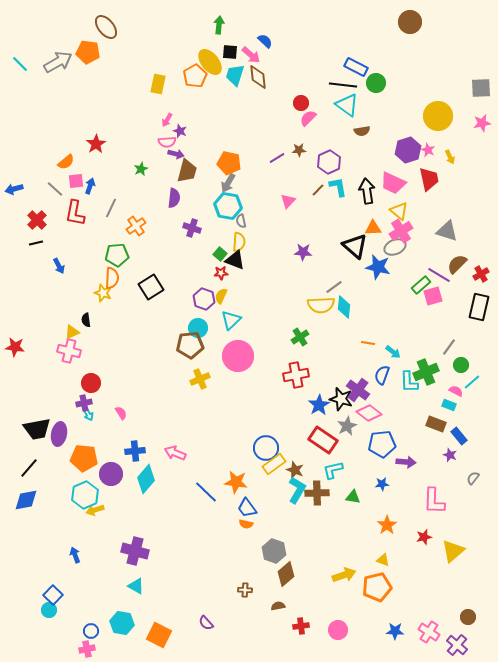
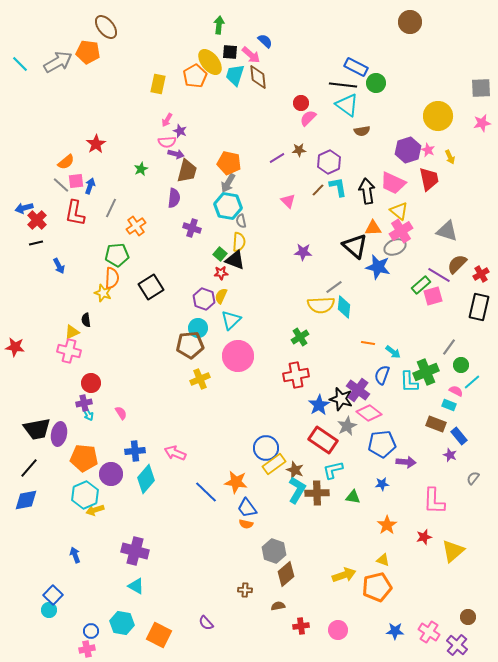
blue arrow at (14, 189): moved 10 px right, 19 px down
gray line at (55, 189): moved 6 px right, 4 px up
pink triangle at (288, 201): rotated 28 degrees counterclockwise
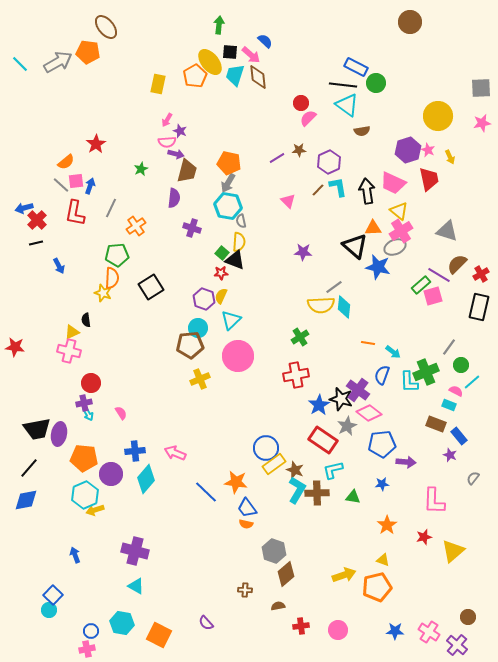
green square at (220, 254): moved 2 px right, 1 px up
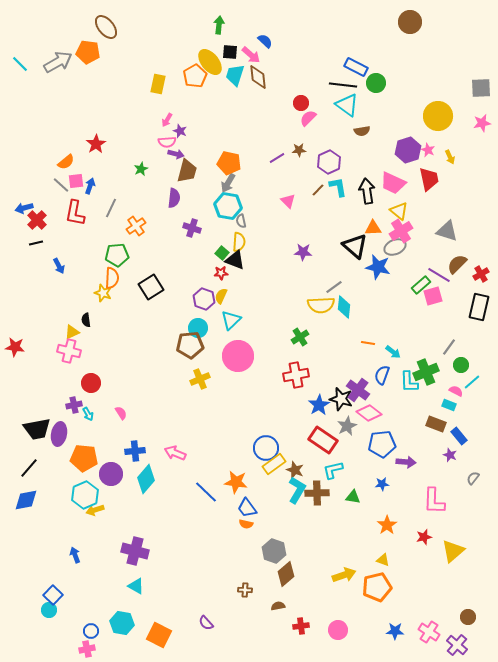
purple cross at (84, 403): moved 10 px left, 2 px down
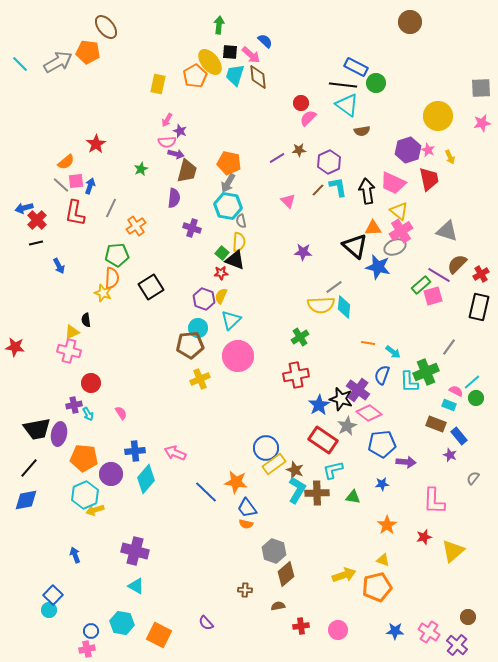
green circle at (461, 365): moved 15 px right, 33 px down
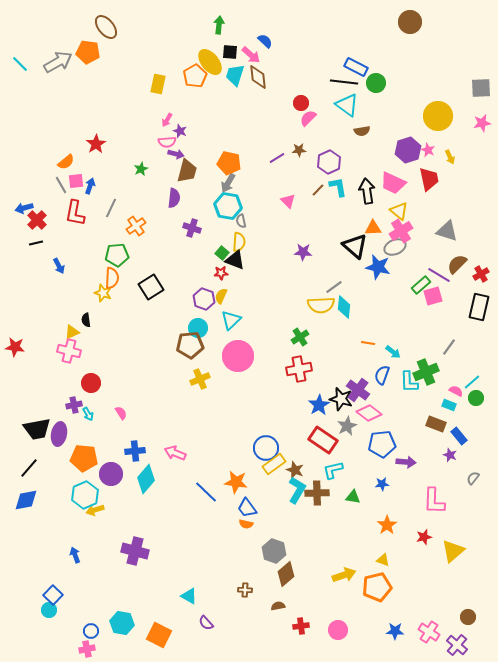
black line at (343, 85): moved 1 px right, 3 px up
gray line at (61, 185): rotated 18 degrees clockwise
red cross at (296, 375): moved 3 px right, 6 px up
cyan triangle at (136, 586): moved 53 px right, 10 px down
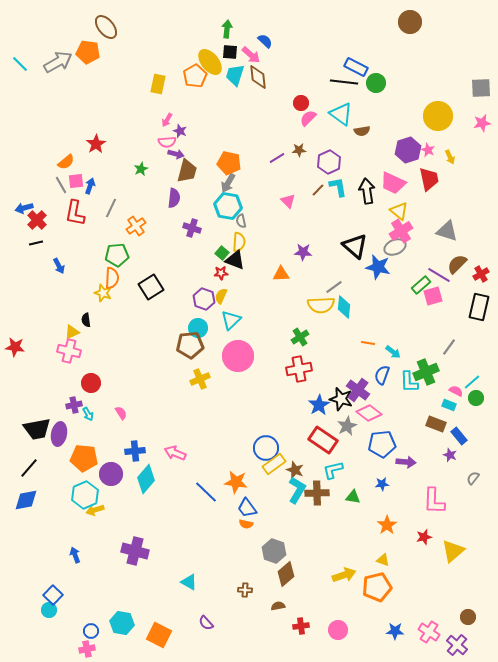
green arrow at (219, 25): moved 8 px right, 4 px down
cyan triangle at (347, 105): moved 6 px left, 9 px down
orange triangle at (373, 228): moved 92 px left, 46 px down
cyan triangle at (189, 596): moved 14 px up
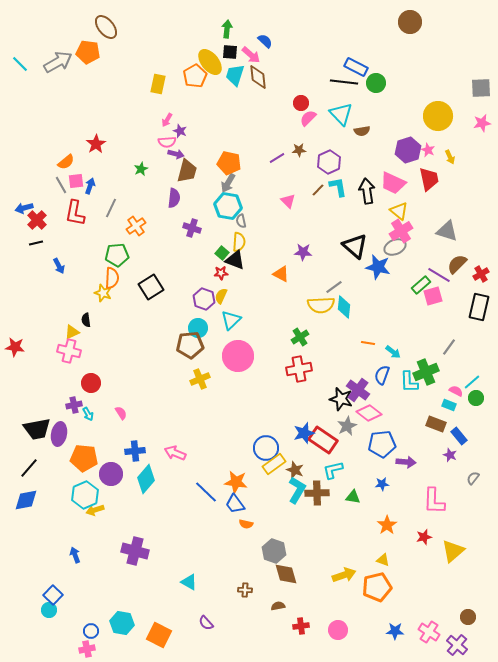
cyan triangle at (341, 114): rotated 10 degrees clockwise
orange triangle at (281, 274): rotated 30 degrees clockwise
blue star at (319, 405): moved 15 px left, 28 px down; rotated 15 degrees clockwise
blue trapezoid at (247, 508): moved 12 px left, 4 px up
brown diamond at (286, 574): rotated 65 degrees counterclockwise
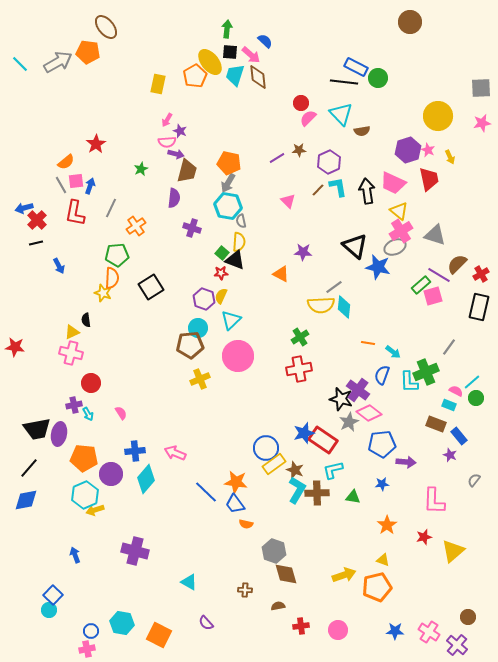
green circle at (376, 83): moved 2 px right, 5 px up
gray triangle at (447, 231): moved 12 px left, 4 px down
pink cross at (69, 351): moved 2 px right, 2 px down
gray star at (347, 426): moved 2 px right, 4 px up
gray semicircle at (473, 478): moved 1 px right, 2 px down
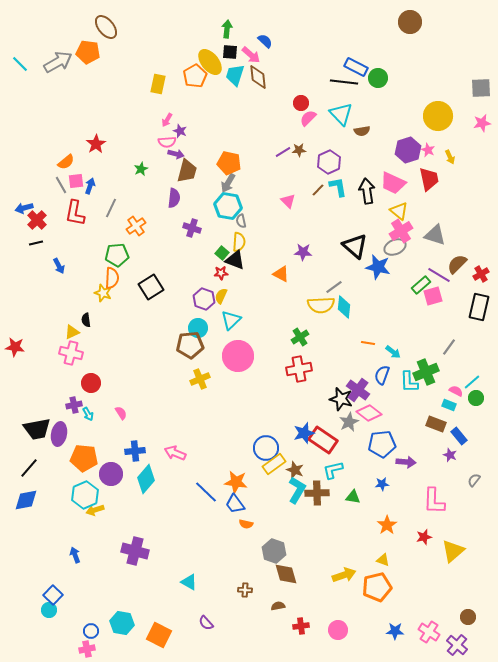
purple line at (277, 158): moved 6 px right, 6 px up
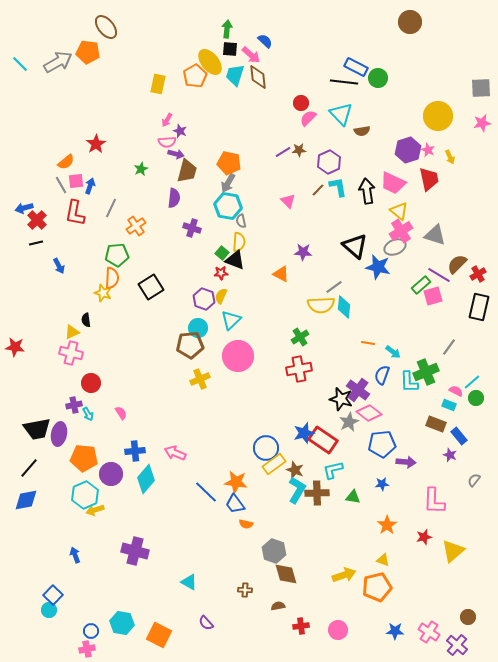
black square at (230, 52): moved 3 px up
red cross at (481, 274): moved 3 px left
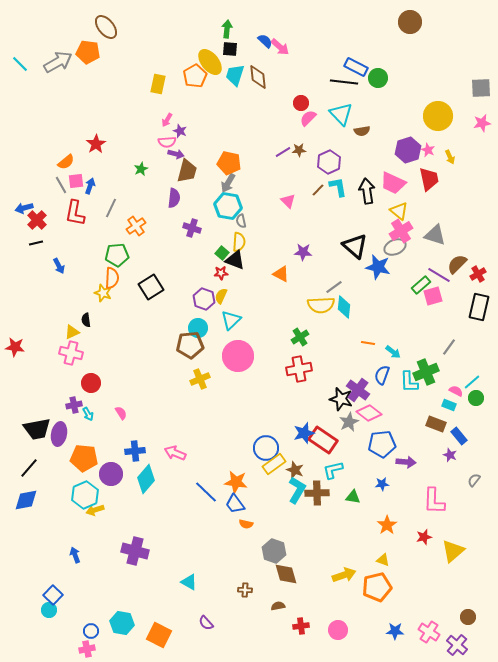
pink arrow at (251, 55): moved 29 px right, 8 px up
